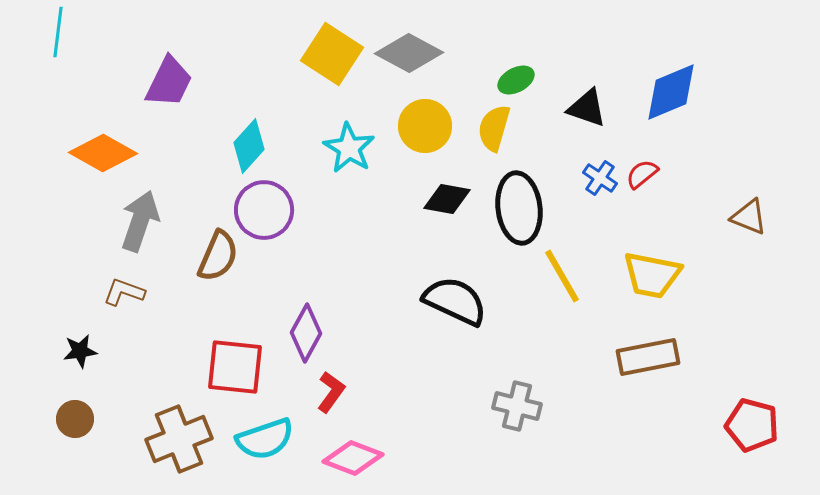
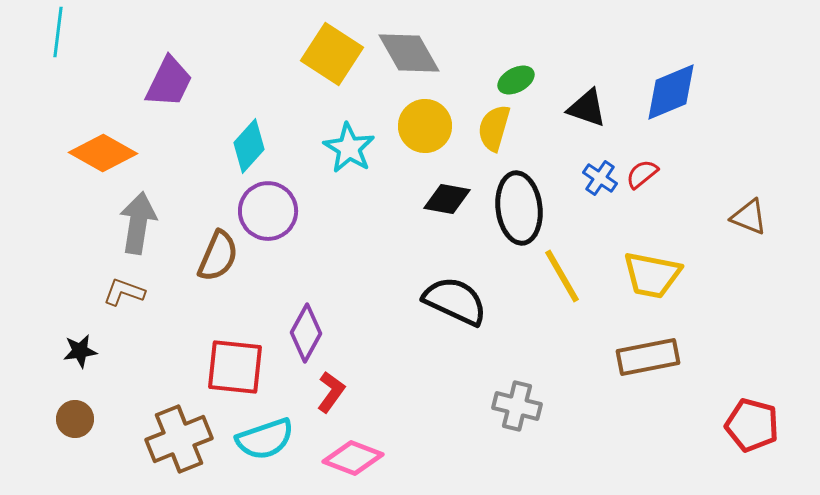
gray diamond: rotated 32 degrees clockwise
purple circle: moved 4 px right, 1 px down
gray arrow: moved 2 px left, 2 px down; rotated 10 degrees counterclockwise
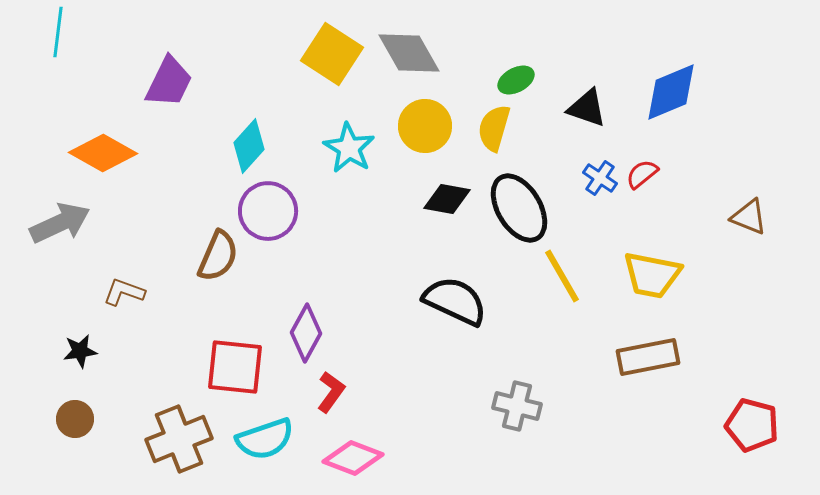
black ellipse: rotated 24 degrees counterclockwise
gray arrow: moved 78 px left; rotated 56 degrees clockwise
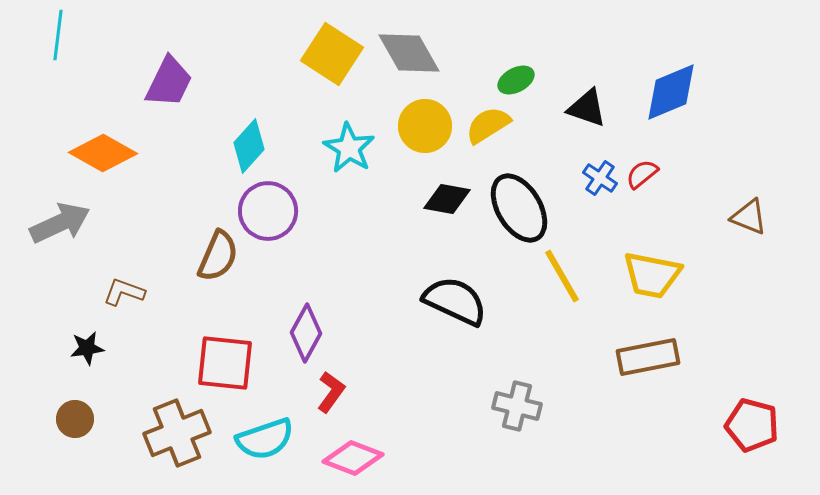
cyan line: moved 3 px down
yellow semicircle: moved 6 px left, 3 px up; rotated 42 degrees clockwise
black star: moved 7 px right, 3 px up
red square: moved 10 px left, 4 px up
brown cross: moved 2 px left, 6 px up
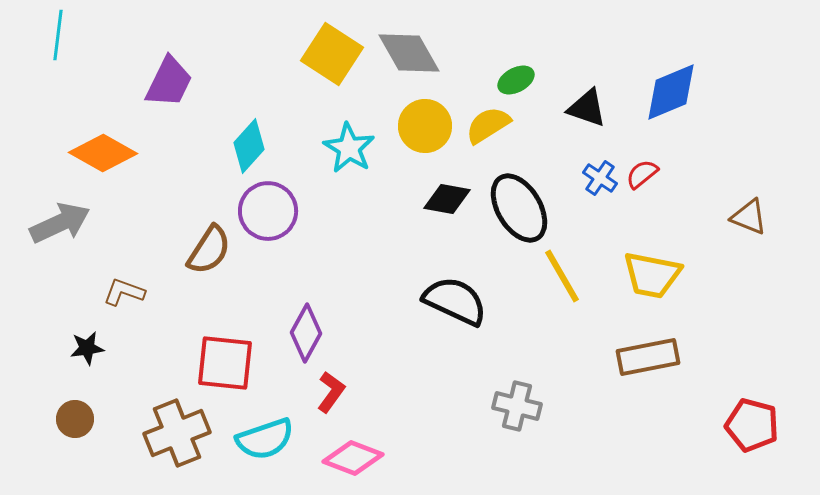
brown semicircle: moved 9 px left, 6 px up; rotated 10 degrees clockwise
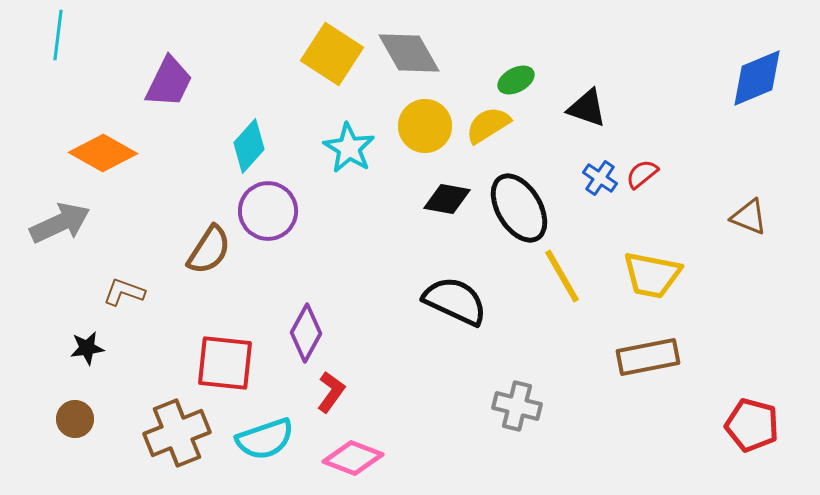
blue diamond: moved 86 px right, 14 px up
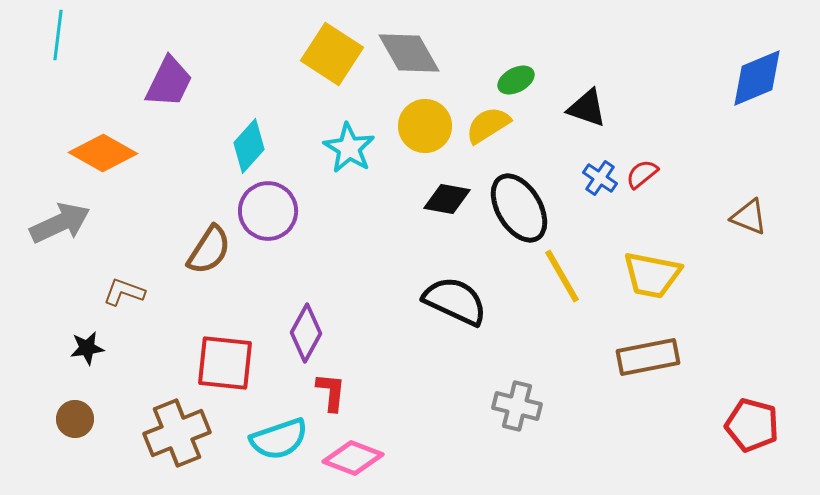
red L-shape: rotated 30 degrees counterclockwise
cyan semicircle: moved 14 px right
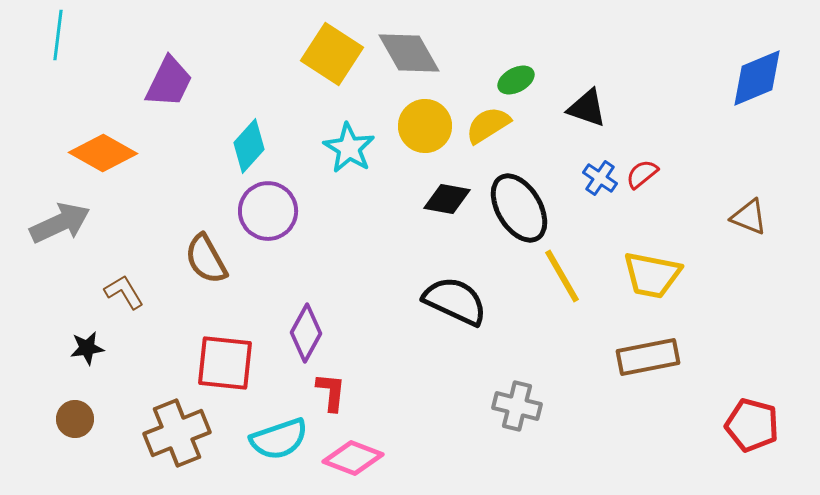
brown semicircle: moved 3 px left, 9 px down; rotated 118 degrees clockwise
brown L-shape: rotated 39 degrees clockwise
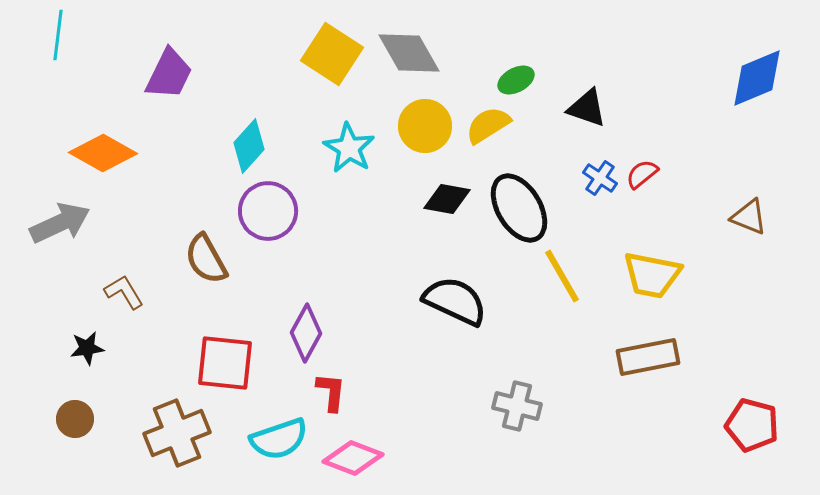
purple trapezoid: moved 8 px up
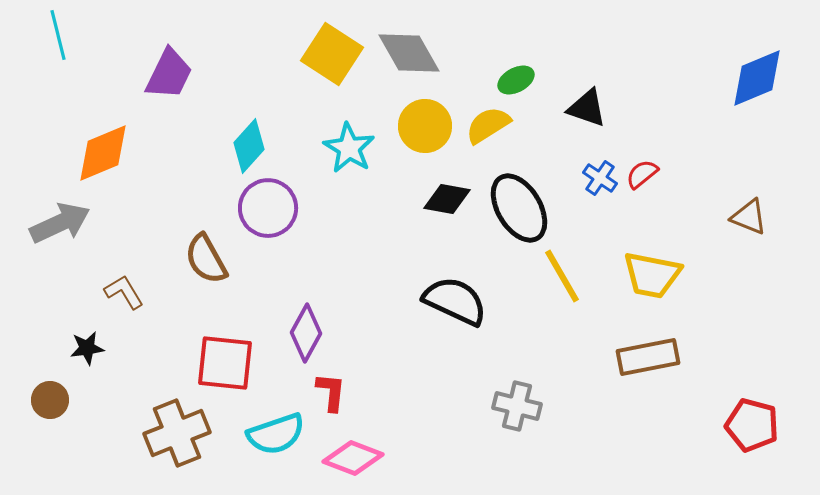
cyan line: rotated 21 degrees counterclockwise
orange diamond: rotated 52 degrees counterclockwise
purple circle: moved 3 px up
brown circle: moved 25 px left, 19 px up
cyan semicircle: moved 3 px left, 5 px up
